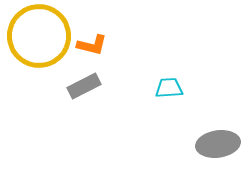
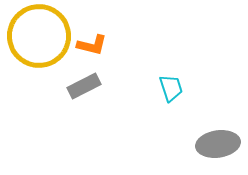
cyan trapezoid: moved 2 px right; rotated 76 degrees clockwise
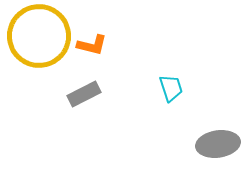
gray rectangle: moved 8 px down
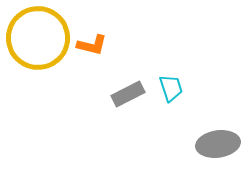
yellow circle: moved 1 px left, 2 px down
gray rectangle: moved 44 px right
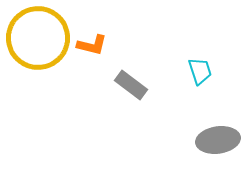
cyan trapezoid: moved 29 px right, 17 px up
gray rectangle: moved 3 px right, 9 px up; rotated 64 degrees clockwise
gray ellipse: moved 4 px up
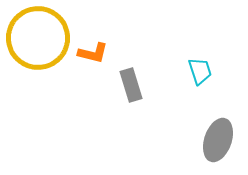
orange L-shape: moved 1 px right, 8 px down
gray rectangle: rotated 36 degrees clockwise
gray ellipse: rotated 63 degrees counterclockwise
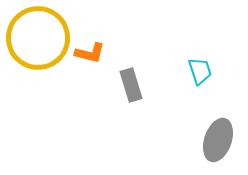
orange L-shape: moved 3 px left
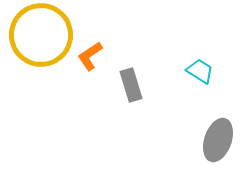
yellow circle: moved 3 px right, 3 px up
orange L-shape: moved 3 px down; rotated 132 degrees clockwise
cyan trapezoid: rotated 40 degrees counterclockwise
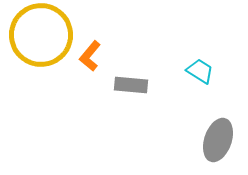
orange L-shape: rotated 16 degrees counterclockwise
gray rectangle: rotated 68 degrees counterclockwise
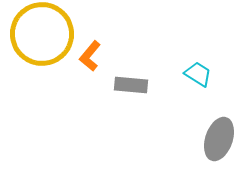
yellow circle: moved 1 px right, 1 px up
cyan trapezoid: moved 2 px left, 3 px down
gray ellipse: moved 1 px right, 1 px up
